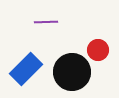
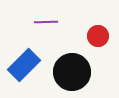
red circle: moved 14 px up
blue rectangle: moved 2 px left, 4 px up
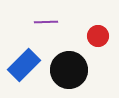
black circle: moved 3 px left, 2 px up
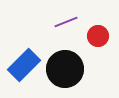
purple line: moved 20 px right; rotated 20 degrees counterclockwise
black circle: moved 4 px left, 1 px up
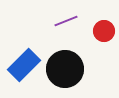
purple line: moved 1 px up
red circle: moved 6 px right, 5 px up
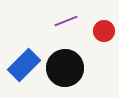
black circle: moved 1 px up
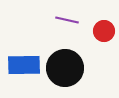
purple line: moved 1 px right, 1 px up; rotated 35 degrees clockwise
blue rectangle: rotated 44 degrees clockwise
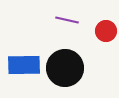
red circle: moved 2 px right
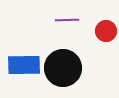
purple line: rotated 15 degrees counterclockwise
black circle: moved 2 px left
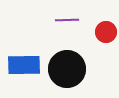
red circle: moved 1 px down
black circle: moved 4 px right, 1 px down
